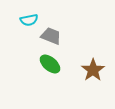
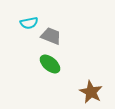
cyan semicircle: moved 3 px down
brown star: moved 2 px left, 22 px down; rotated 10 degrees counterclockwise
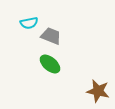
brown star: moved 7 px right, 1 px up; rotated 15 degrees counterclockwise
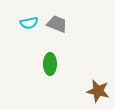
gray trapezoid: moved 6 px right, 12 px up
green ellipse: rotated 50 degrees clockwise
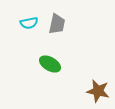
gray trapezoid: rotated 80 degrees clockwise
green ellipse: rotated 60 degrees counterclockwise
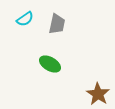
cyan semicircle: moved 4 px left, 4 px up; rotated 24 degrees counterclockwise
brown star: moved 3 px down; rotated 20 degrees clockwise
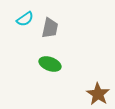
gray trapezoid: moved 7 px left, 4 px down
green ellipse: rotated 10 degrees counterclockwise
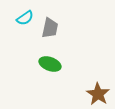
cyan semicircle: moved 1 px up
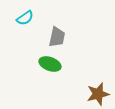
gray trapezoid: moved 7 px right, 9 px down
brown star: rotated 25 degrees clockwise
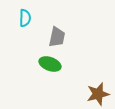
cyan semicircle: rotated 54 degrees counterclockwise
